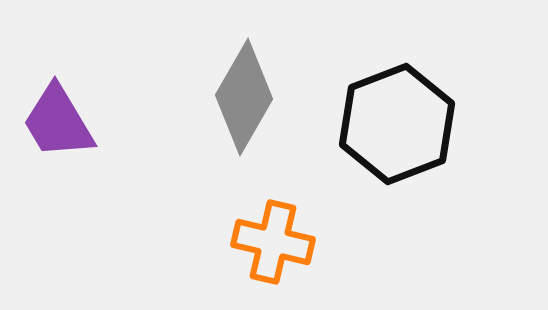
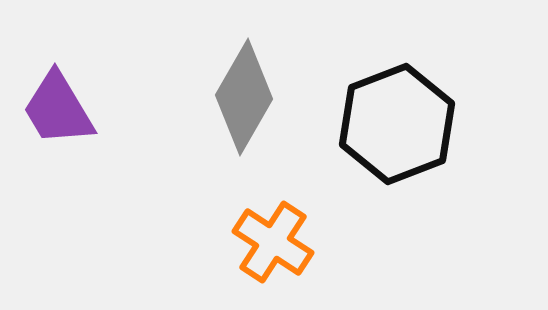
purple trapezoid: moved 13 px up
orange cross: rotated 20 degrees clockwise
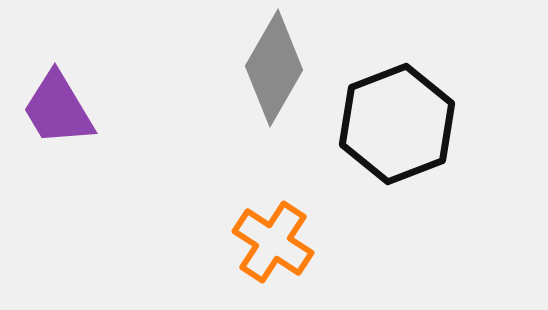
gray diamond: moved 30 px right, 29 px up
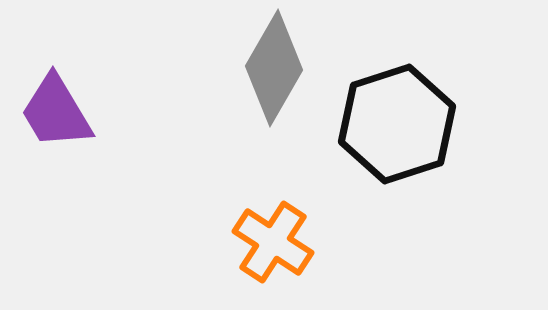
purple trapezoid: moved 2 px left, 3 px down
black hexagon: rotated 3 degrees clockwise
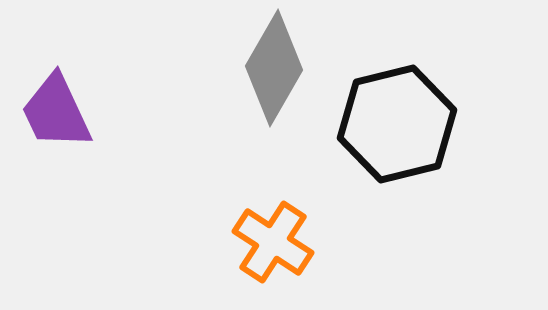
purple trapezoid: rotated 6 degrees clockwise
black hexagon: rotated 4 degrees clockwise
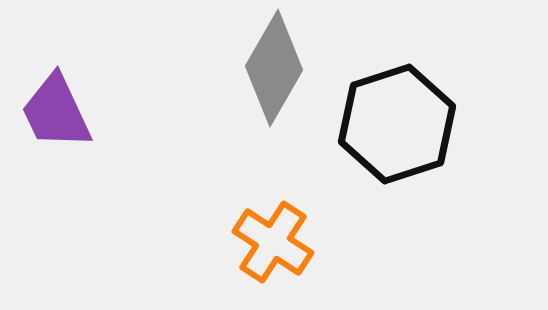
black hexagon: rotated 4 degrees counterclockwise
